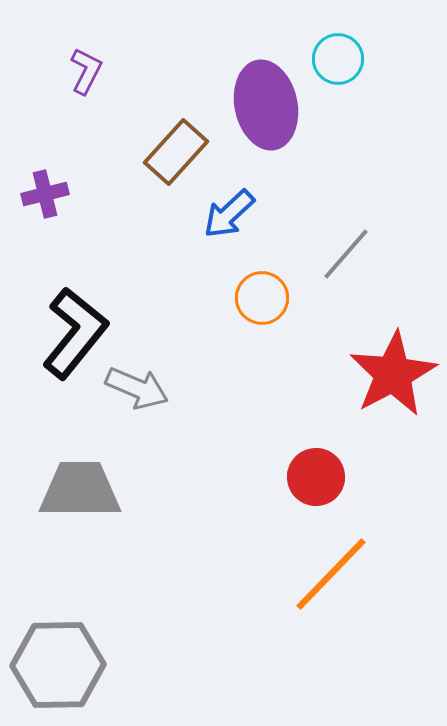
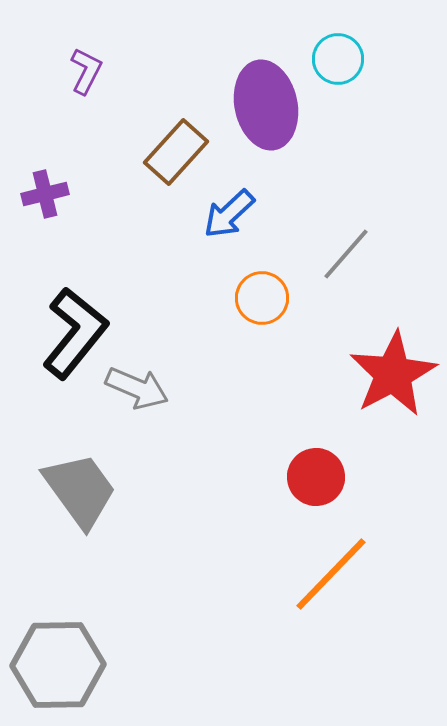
gray trapezoid: rotated 54 degrees clockwise
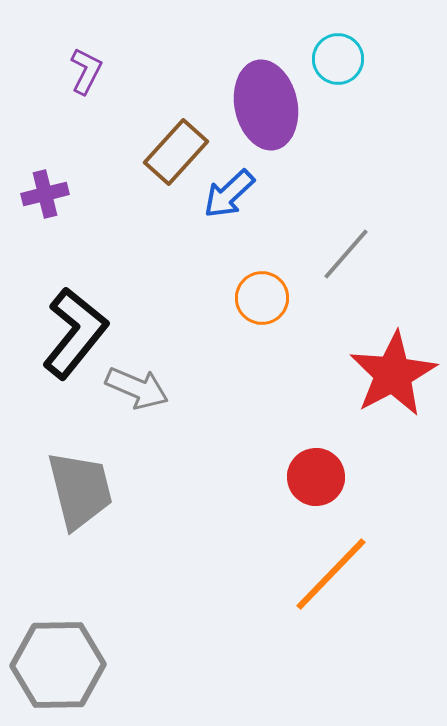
blue arrow: moved 20 px up
gray trapezoid: rotated 22 degrees clockwise
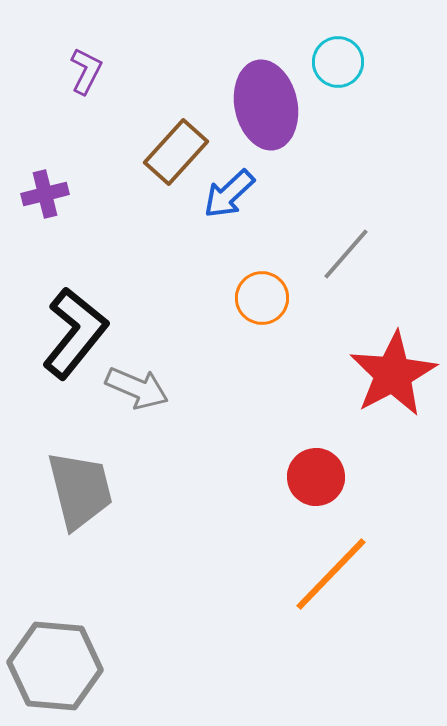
cyan circle: moved 3 px down
gray hexagon: moved 3 px left, 1 px down; rotated 6 degrees clockwise
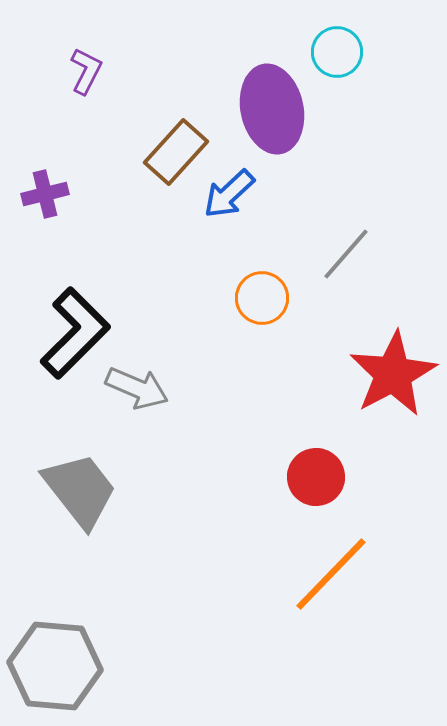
cyan circle: moved 1 px left, 10 px up
purple ellipse: moved 6 px right, 4 px down
black L-shape: rotated 6 degrees clockwise
gray trapezoid: rotated 24 degrees counterclockwise
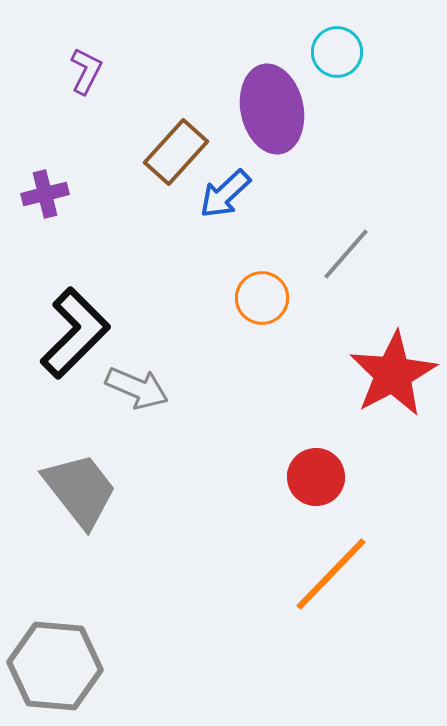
blue arrow: moved 4 px left
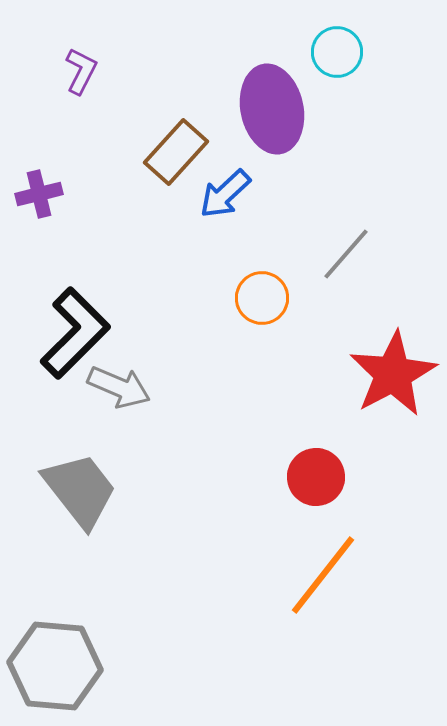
purple L-shape: moved 5 px left
purple cross: moved 6 px left
gray arrow: moved 18 px left, 1 px up
orange line: moved 8 px left, 1 px down; rotated 6 degrees counterclockwise
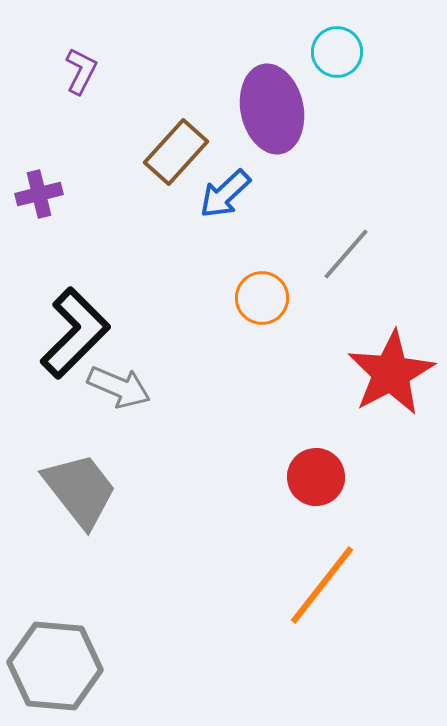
red star: moved 2 px left, 1 px up
orange line: moved 1 px left, 10 px down
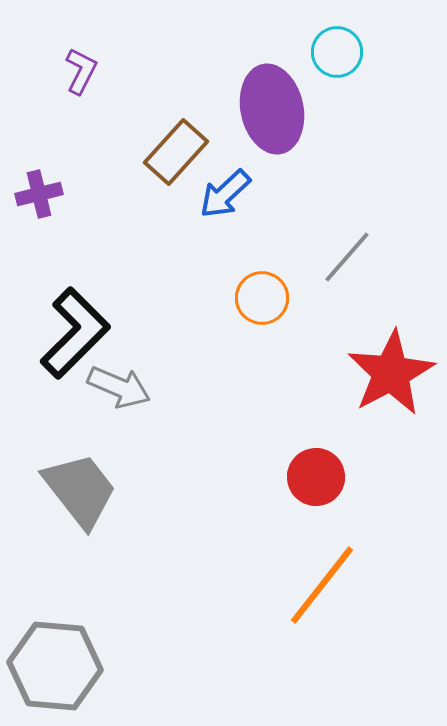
gray line: moved 1 px right, 3 px down
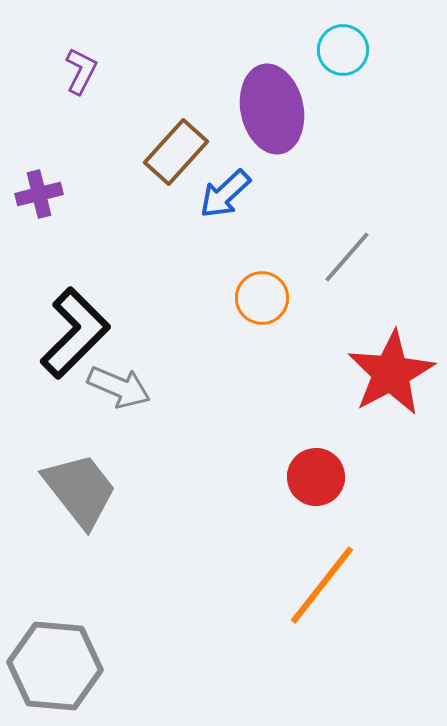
cyan circle: moved 6 px right, 2 px up
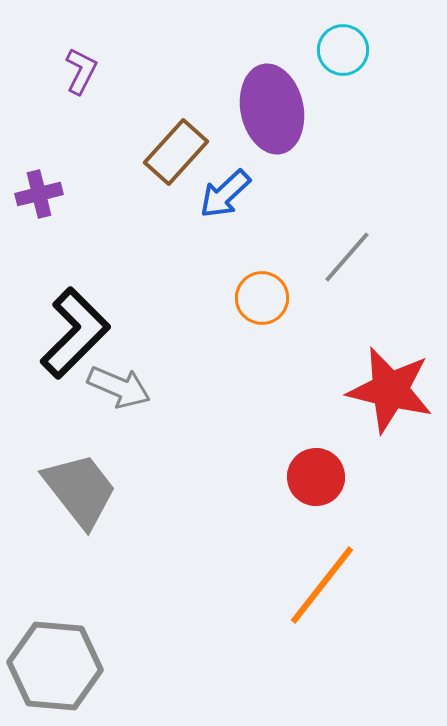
red star: moved 1 px left, 17 px down; rotated 30 degrees counterclockwise
